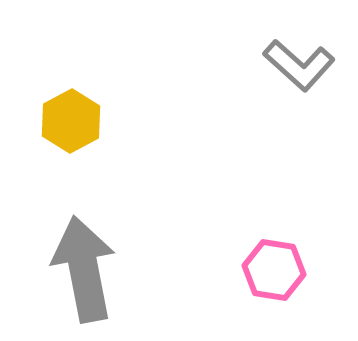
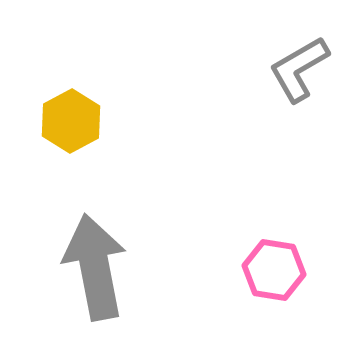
gray L-shape: moved 4 px down; rotated 108 degrees clockwise
gray arrow: moved 11 px right, 2 px up
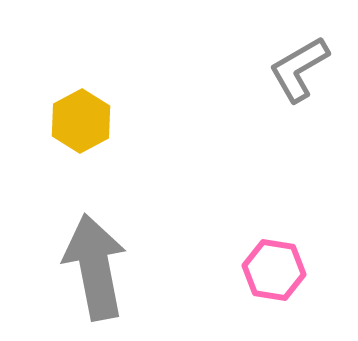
yellow hexagon: moved 10 px right
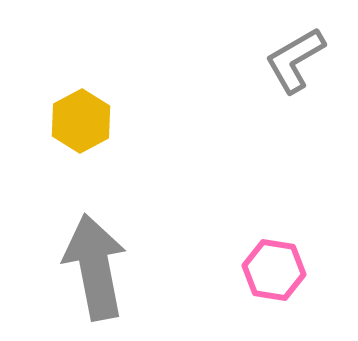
gray L-shape: moved 4 px left, 9 px up
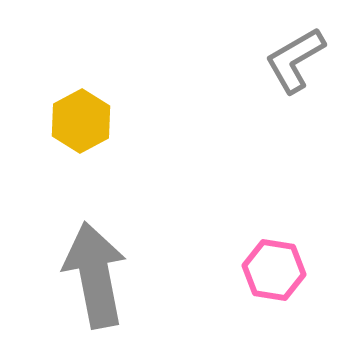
gray arrow: moved 8 px down
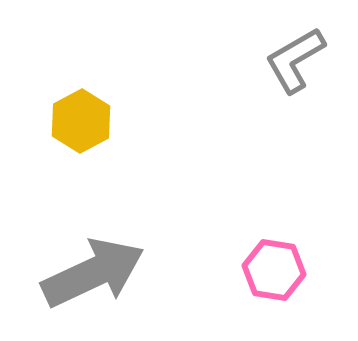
gray arrow: moved 2 px left, 2 px up; rotated 76 degrees clockwise
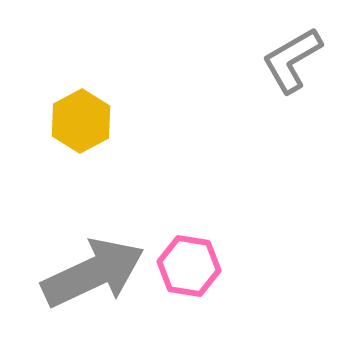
gray L-shape: moved 3 px left
pink hexagon: moved 85 px left, 4 px up
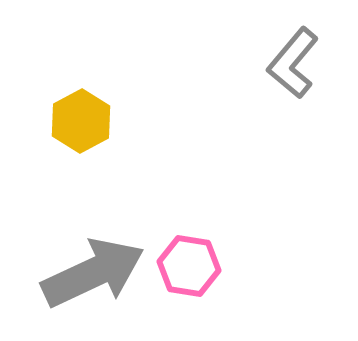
gray L-shape: moved 1 px right, 3 px down; rotated 20 degrees counterclockwise
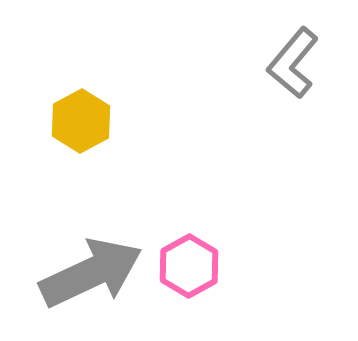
pink hexagon: rotated 22 degrees clockwise
gray arrow: moved 2 px left
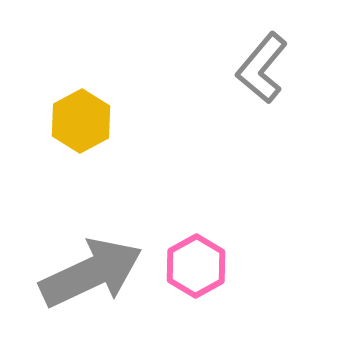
gray L-shape: moved 31 px left, 5 px down
pink hexagon: moved 7 px right
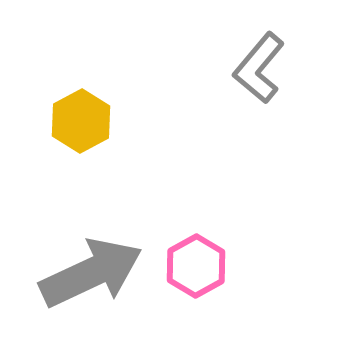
gray L-shape: moved 3 px left
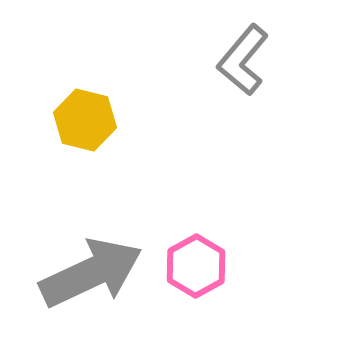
gray L-shape: moved 16 px left, 8 px up
yellow hexagon: moved 4 px right, 1 px up; rotated 18 degrees counterclockwise
